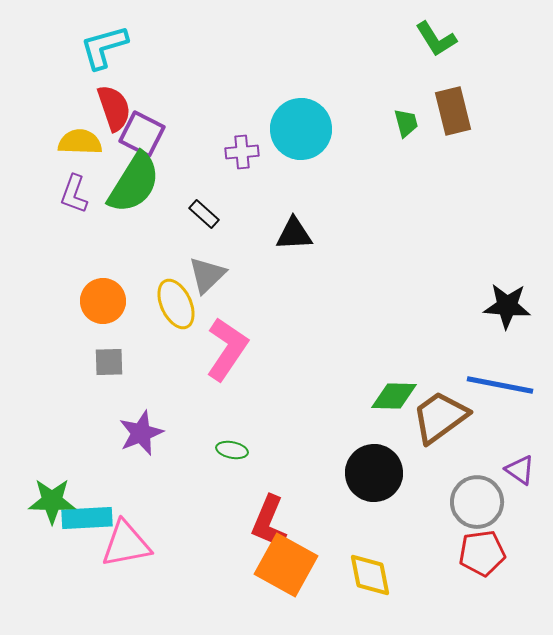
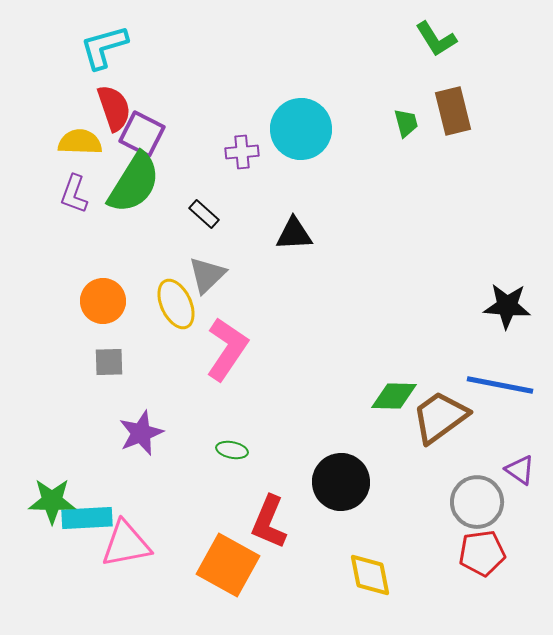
black circle: moved 33 px left, 9 px down
orange square: moved 58 px left
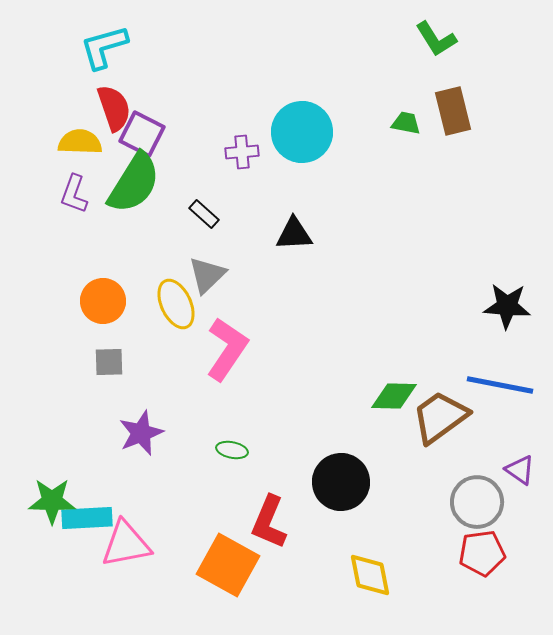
green trapezoid: rotated 64 degrees counterclockwise
cyan circle: moved 1 px right, 3 px down
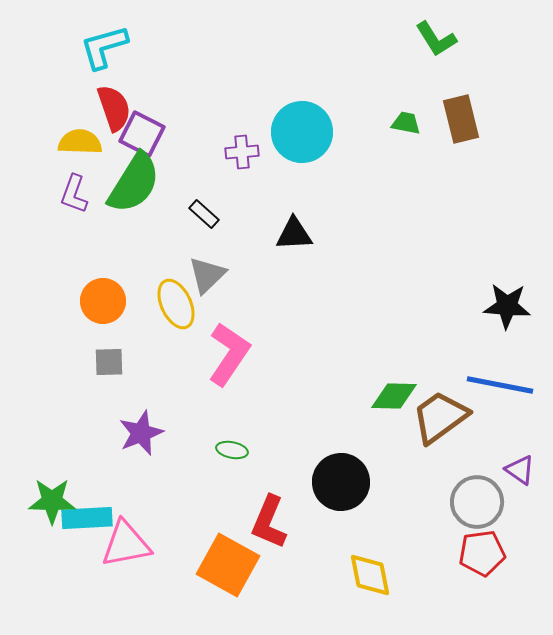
brown rectangle: moved 8 px right, 8 px down
pink L-shape: moved 2 px right, 5 px down
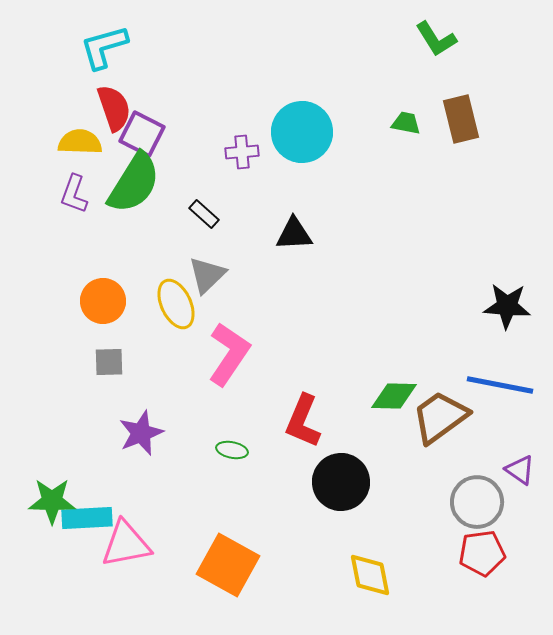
red L-shape: moved 34 px right, 101 px up
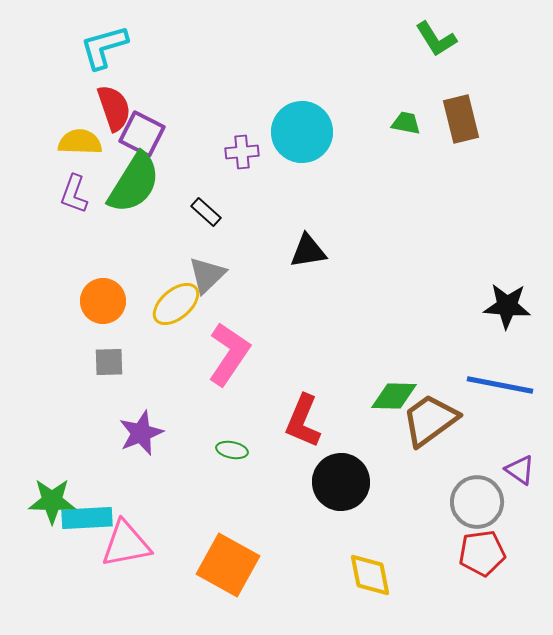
black rectangle: moved 2 px right, 2 px up
black triangle: moved 14 px right, 17 px down; rotated 6 degrees counterclockwise
yellow ellipse: rotated 75 degrees clockwise
brown trapezoid: moved 10 px left, 3 px down
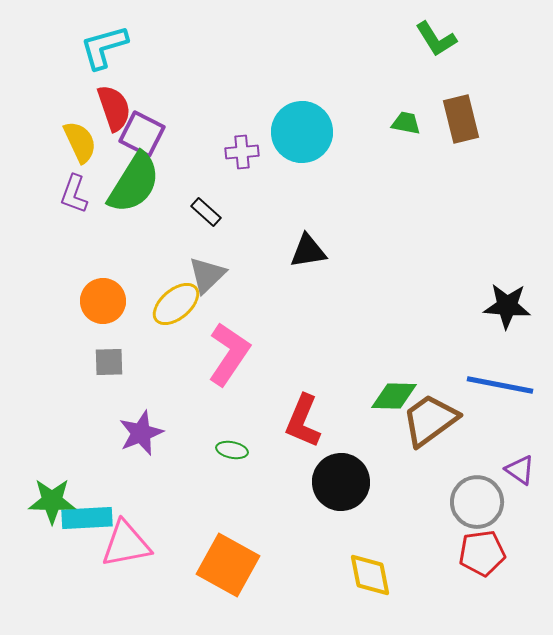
yellow semicircle: rotated 63 degrees clockwise
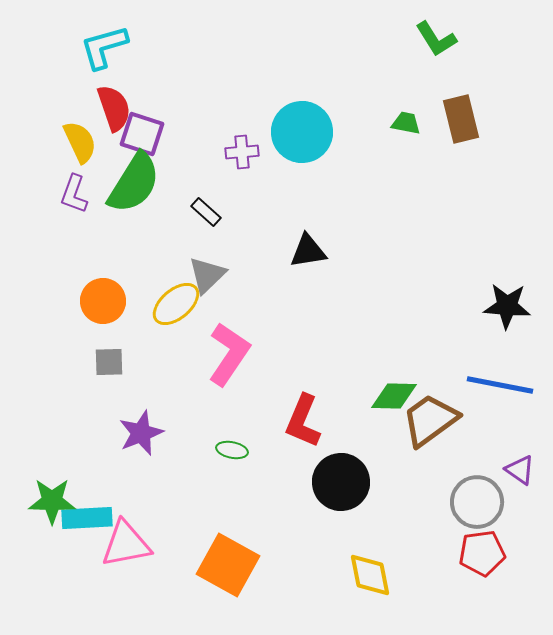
purple square: rotated 9 degrees counterclockwise
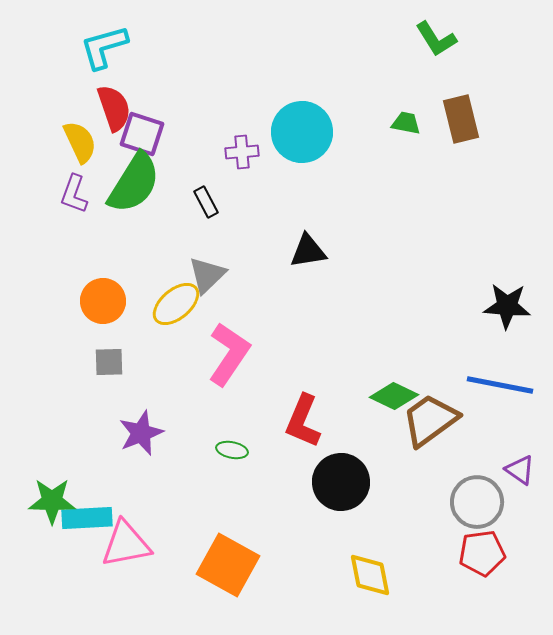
black rectangle: moved 10 px up; rotated 20 degrees clockwise
green diamond: rotated 24 degrees clockwise
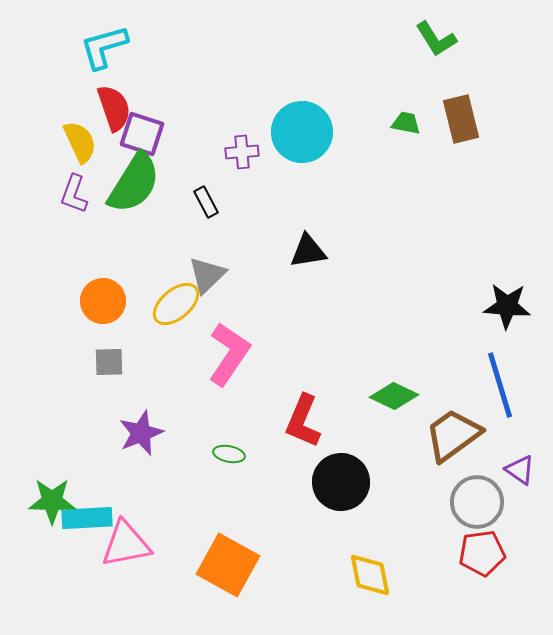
blue line: rotated 62 degrees clockwise
brown trapezoid: moved 23 px right, 15 px down
green ellipse: moved 3 px left, 4 px down
